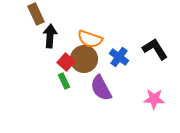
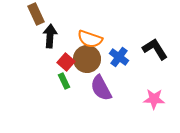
brown circle: moved 3 px right
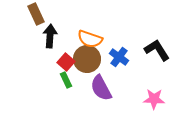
black L-shape: moved 2 px right, 1 px down
green rectangle: moved 2 px right, 1 px up
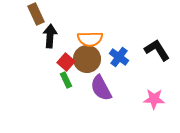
orange semicircle: rotated 20 degrees counterclockwise
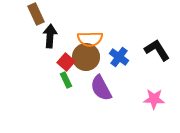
brown circle: moved 1 px left, 2 px up
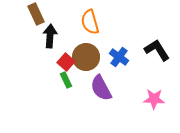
orange semicircle: moved 17 px up; rotated 75 degrees clockwise
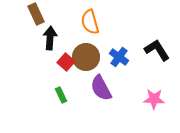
black arrow: moved 2 px down
green rectangle: moved 5 px left, 15 px down
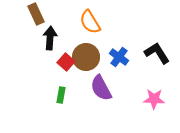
orange semicircle: rotated 15 degrees counterclockwise
black L-shape: moved 3 px down
green rectangle: rotated 35 degrees clockwise
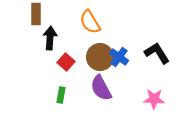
brown rectangle: rotated 25 degrees clockwise
brown circle: moved 14 px right
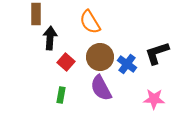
black L-shape: rotated 76 degrees counterclockwise
blue cross: moved 8 px right, 7 px down
